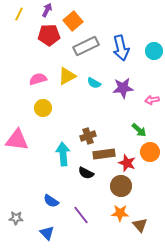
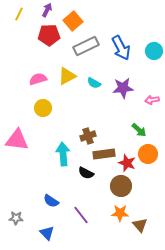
blue arrow: rotated 15 degrees counterclockwise
orange circle: moved 2 px left, 2 px down
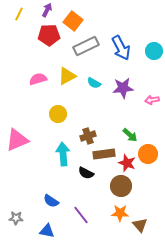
orange square: rotated 12 degrees counterclockwise
yellow circle: moved 15 px right, 6 px down
green arrow: moved 9 px left, 5 px down
pink triangle: rotated 30 degrees counterclockwise
blue triangle: moved 2 px up; rotated 35 degrees counterclockwise
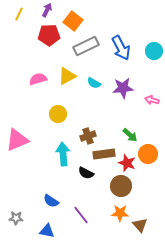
pink arrow: rotated 24 degrees clockwise
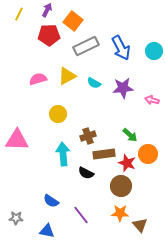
pink triangle: rotated 25 degrees clockwise
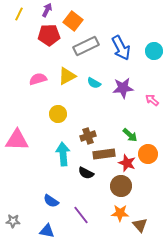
pink arrow: rotated 24 degrees clockwise
gray star: moved 3 px left, 3 px down
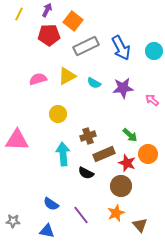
brown rectangle: rotated 15 degrees counterclockwise
blue semicircle: moved 3 px down
orange star: moved 4 px left; rotated 24 degrees counterclockwise
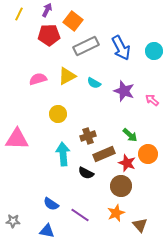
purple star: moved 1 px right, 3 px down; rotated 25 degrees clockwise
pink triangle: moved 1 px up
purple line: moved 1 px left; rotated 18 degrees counterclockwise
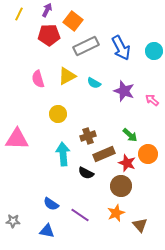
pink semicircle: rotated 90 degrees counterclockwise
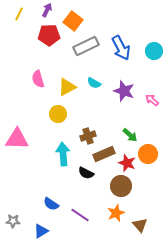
yellow triangle: moved 11 px down
blue triangle: moved 6 px left; rotated 42 degrees counterclockwise
